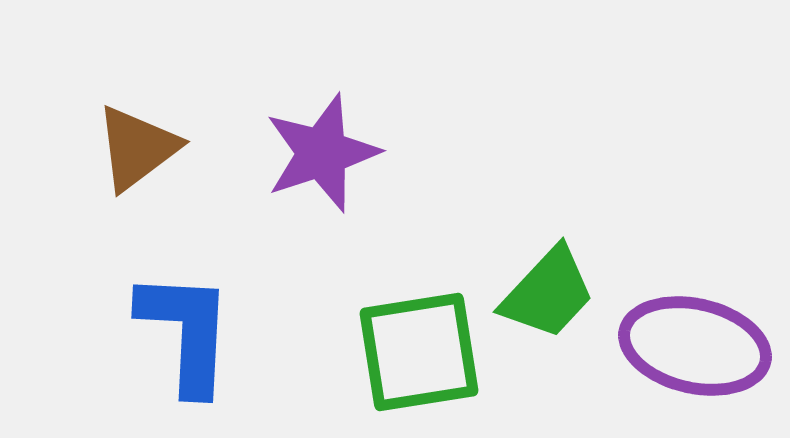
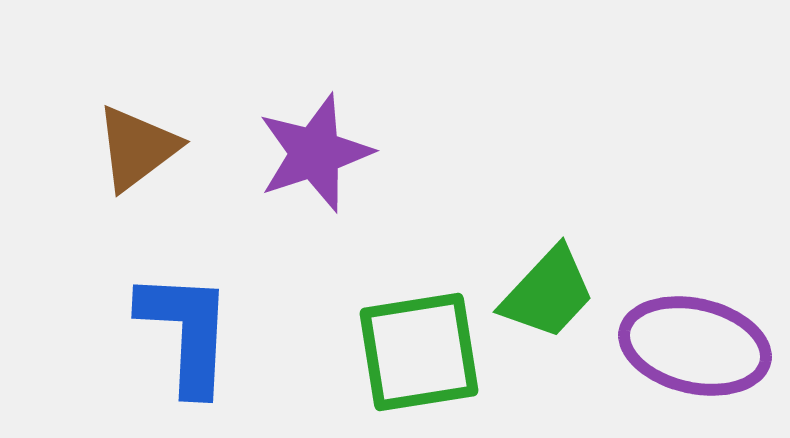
purple star: moved 7 px left
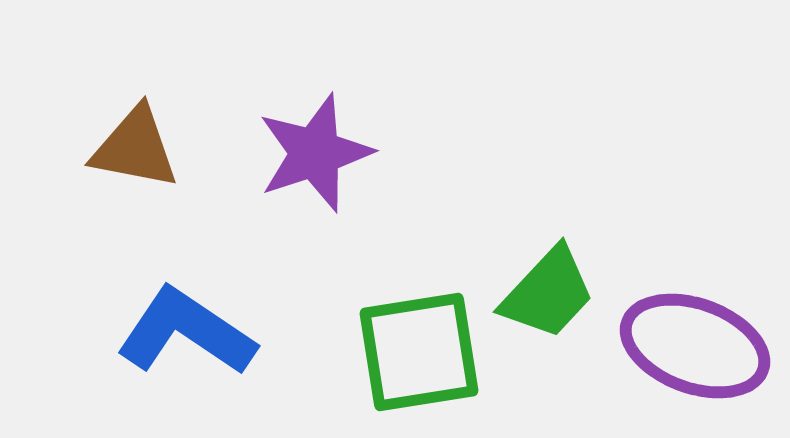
brown triangle: moved 2 px left; rotated 48 degrees clockwise
blue L-shape: rotated 59 degrees counterclockwise
purple ellipse: rotated 7 degrees clockwise
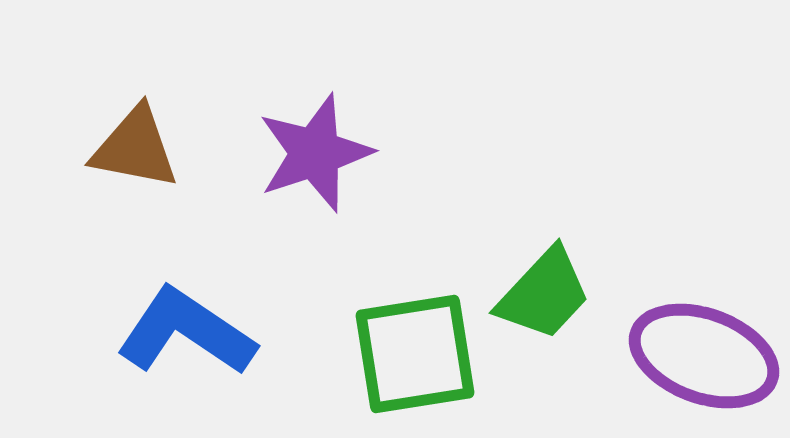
green trapezoid: moved 4 px left, 1 px down
purple ellipse: moved 9 px right, 10 px down
green square: moved 4 px left, 2 px down
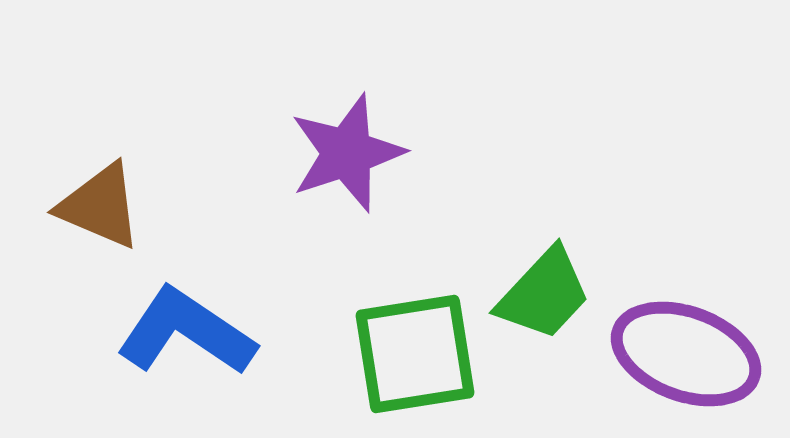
brown triangle: moved 35 px left, 58 px down; rotated 12 degrees clockwise
purple star: moved 32 px right
purple ellipse: moved 18 px left, 2 px up
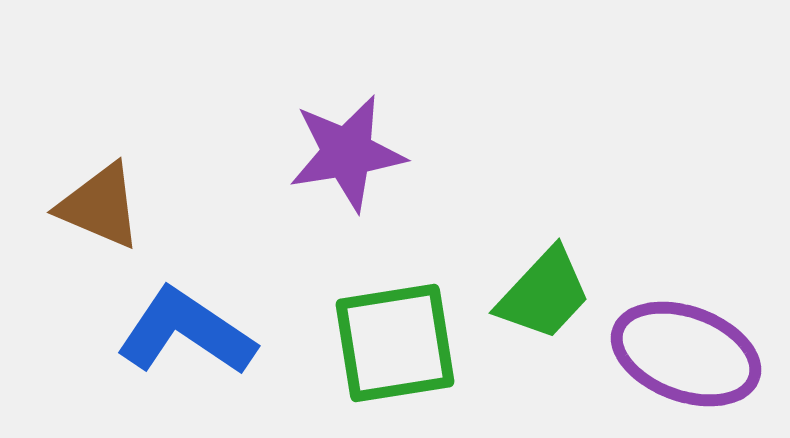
purple star: rotated 9 degrees clockwise
green square: moved 20 px left, 11 px up
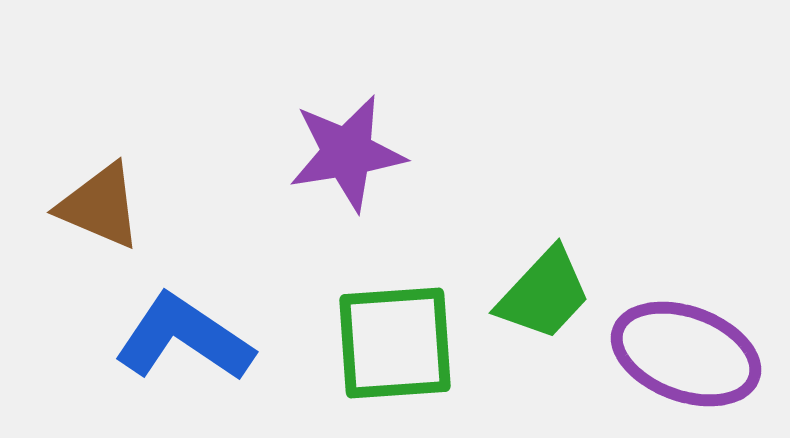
blue L-shape: moved 2 px left, 6 px down
green square: rotated 5 degrees clockwise
